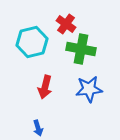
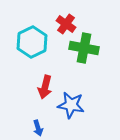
cyan hexagon: rotated 12 degrees counterclockwise
green cross: moved 3 px right, 1 px up
blue star: moved 18 px left, 16 px down; rotated 16 degrees clockwise
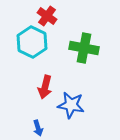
red cross: moved 19 px left, 8 px up
cyan hexagon: rotated 8 degrees counterclockwise
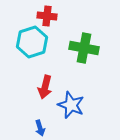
red cross: rotated 30 degrees counterclockwise
cyan hexagon: rotated 16 degrees clockwise
blue star: rotated 12 degrees clockwise
blue arrow: moved 2 px right
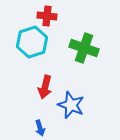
green cross: rotated 8 degrees clockwise
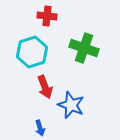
cyan hexagon: moved 10 px down
red arrow: rotated 35 degrees counterclockwise
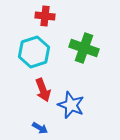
red cross: moved 2 px left
cyan hexagon: moved 2 px right
red arrow: moved 2 px left, 3 px down
blue arrow: rotated 42 degrees counterclockwise
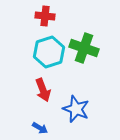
cyan hexagon: moved 15 px right
blue star: moved 5 px right, 4 px down
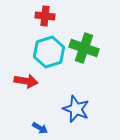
red arrow: moved 17 px left, 9 px up; rotated 60 degrees counterclockwise
